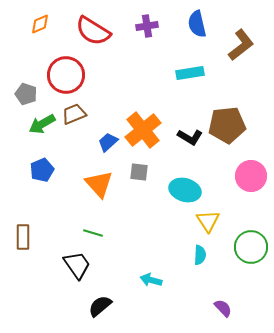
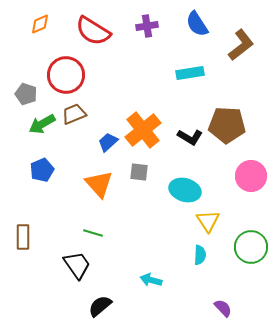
blue semicircle: rotated 20 degrees counterclockwise
brown pentagon: rotated 9 degrees clockwise
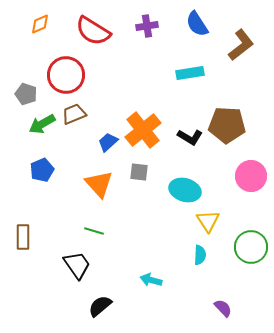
green line: moved 1 px right, 2 px up
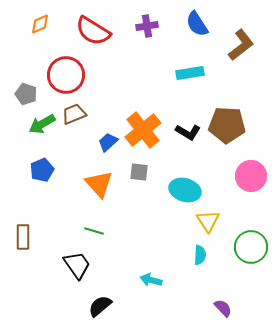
black L-shape: moved 2 px left, 5 px up
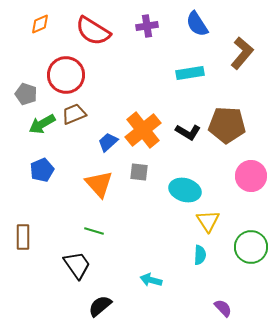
brown L-shape: moved 1 px right, 8 px down; rotated 12 degrees counterclockwise
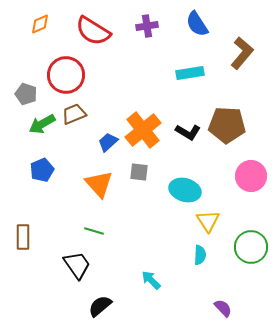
cyan arrow: rotated 30 degrees clockwise
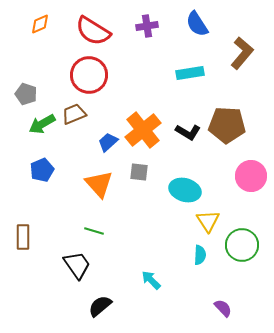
red circle: moved 23 px right
green circle: moved 9 px left, 2 px up
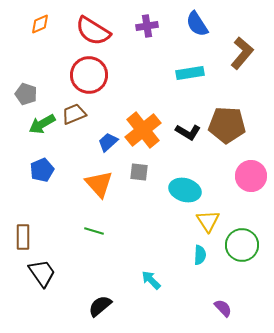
black trapezoid: moved 35 px left, 8 px down
